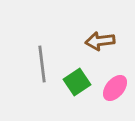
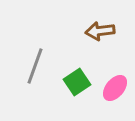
brown arrow: moved 10 px up
gray line: moved 7 px left, 2 px down; rotated 27 degrees clockwise
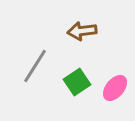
brown arrow: moved 18 px left
gray line: rotated 12 degrees clockwise
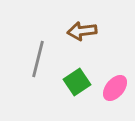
gray line: moved 3 px right, 7 px up; rotated 18 degrees counterclockwise
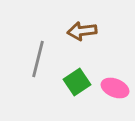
pink ellipse: rotated 72 degrees clockwise
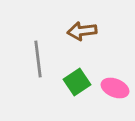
gray line: rotated 21 degrees counterclockwise
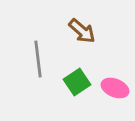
brown arrow: rotated 132 degrees counterclockwise
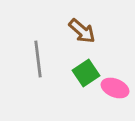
green square: moved 9 px right, 9 px up
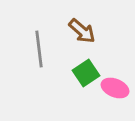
gray line: moved 1 px right, 10 px up
